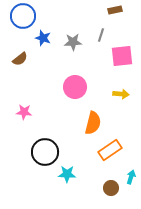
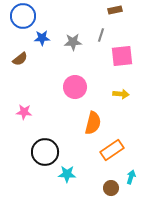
blue star: moved 1 px left; rotated 21 degrees counterclockwise
orange rectangle: moved 2 px right
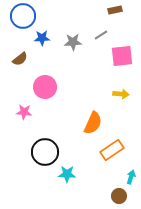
gray line: rotated 40 degrees clockwise
pink circle: moved 30 px left
orange semicircle: rotated 10 degrees clockwise
brown circle: moved 8 px right, 8 px down
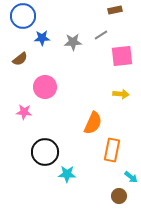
orange rectangle: rotated 45 degrees counterclockwise
cyan arrow: rotated 112 degrees clockwise
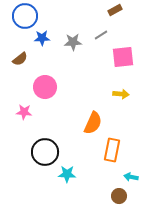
brown rectangle: rotated 16 degrees counterclockwise
blue circle: moved 2 px right
pink square: moved 1 px right, 1 px down
cyan arrow: rotated 152 degrees clockwise
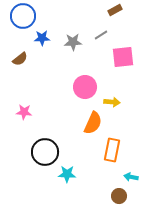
blue circle: moved 2 px left
pink circle: moved 40 px right
yellow arrow: moved 9 px left, 8 px down
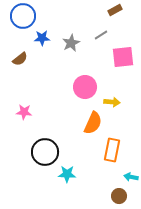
gray star: moved 2 px left, 1 px down; rotated 24 degrees counterclockwise
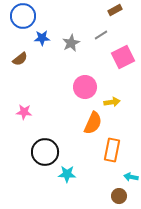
pink square: rotated 20 degrees counterclockwise
yellow arrow: rotated 14 degrees counterclockwise
